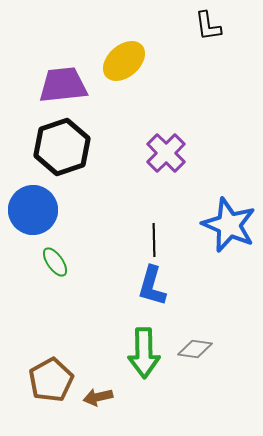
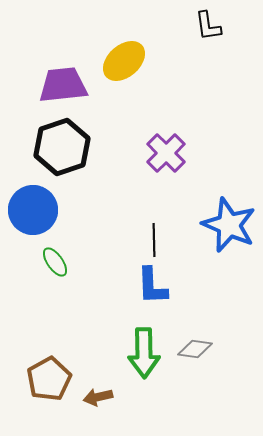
blue L-shape: rotated 18 degrees counterclockwise
brown pentagon: moved 2 px left, 1 px up
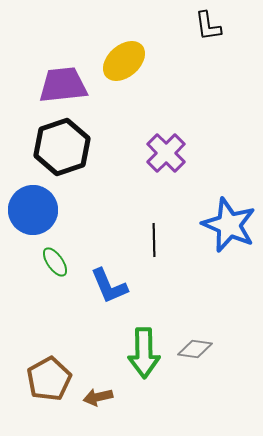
blue L-shape: moved 43 px left; rotated 21 degrees counterclockwise
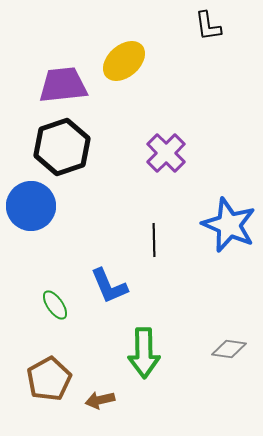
blue circle: moved 2 px left, 4 px up
green ellipse: moved 43 px down
gray diamond: moved 34 px right
brown arrow: moved 2 px right, 3 px down
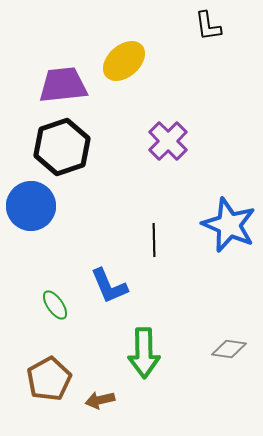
purple cross: moved 2 px right, 12 px up
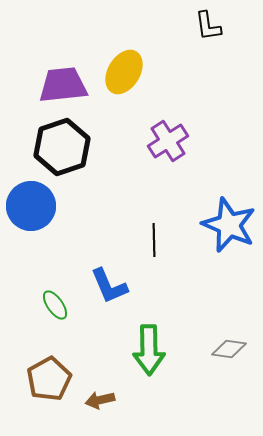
yellow ellipse: moved 11 px down; rotated 18 degrees counterclockwise
purple cross: rotated 12 degrees clockwise
green arrow: moved 5 px right, 3 px up
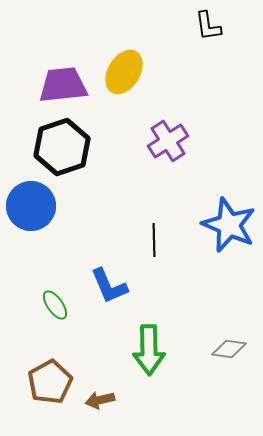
brown pentagon: moved 1 px right, 3 px down
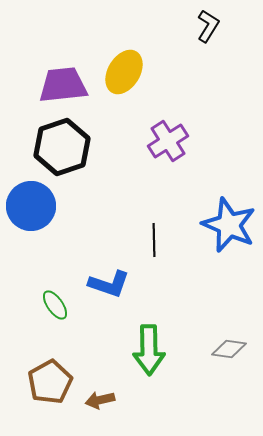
black L-shape: rotated 140 degrees counterclockwise
blue L-shape: moved 2 px up; rotated 48 degrees counterclockwise
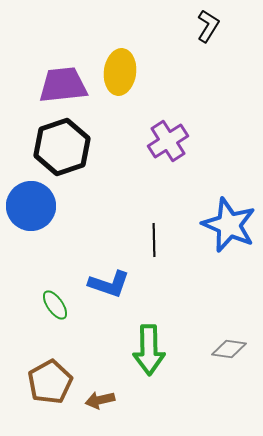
yellow ellipse: moved 4 px left; rotated 24 degrees counterclockwise
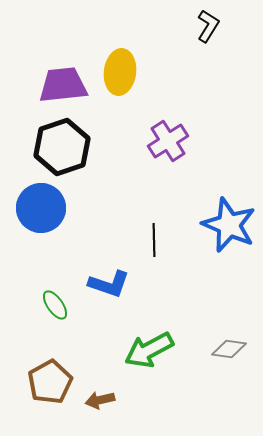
blue circle: moved 10 px right, 2 px down
green arrow: rotated 63 degrees clockwise
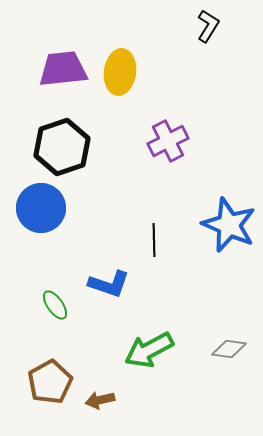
purple trapezoid: moved 16 px up
purple cross: rotated 6 degrees clockwise
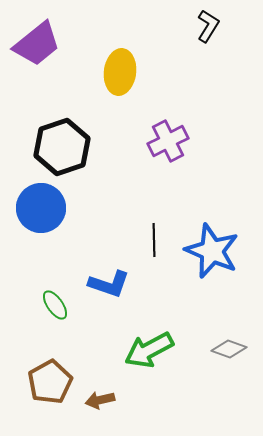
purple trapezoid: moved 26 px left, 25 px up; rotated 147 degrees clockwise
blue star: moved 17 px left, 26 px down
gray diamond: rotated 12 degrees clockwise
